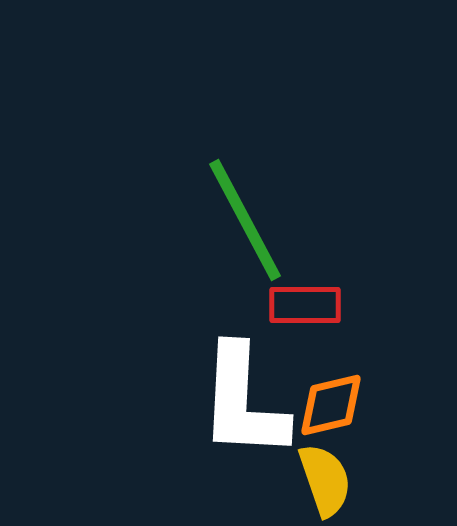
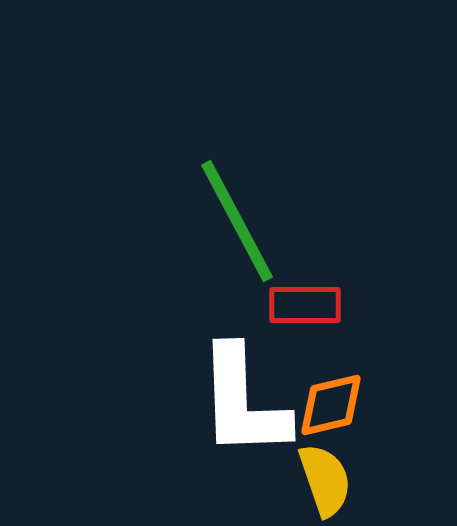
green line: moved 8 px left, 1 px down
white L-shape: rotated 5 degrees counterclockwise
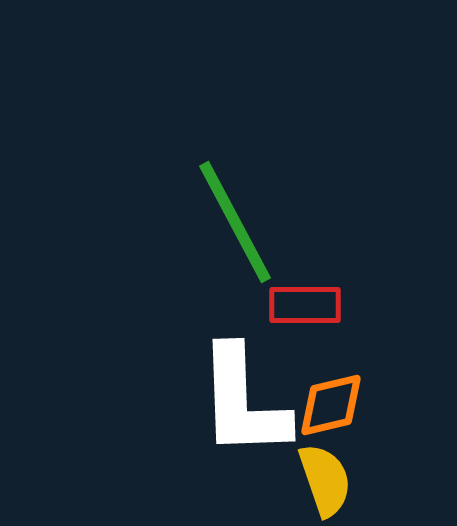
green line: moved 2 px left, 1 px down
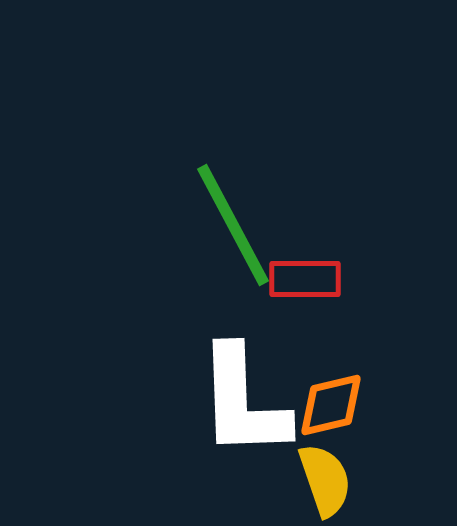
green line: moved 2 px left, 3 px down
red rectangle: moved 26 px up
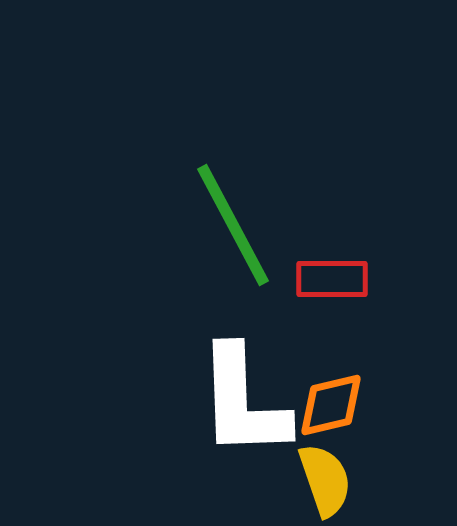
red rectangle: moved 27 px right
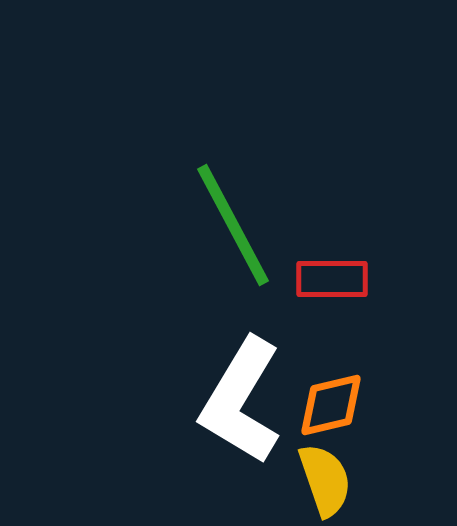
white L-shape: moved 2 px left, 1 px up; rotated 33 degrees clockwise
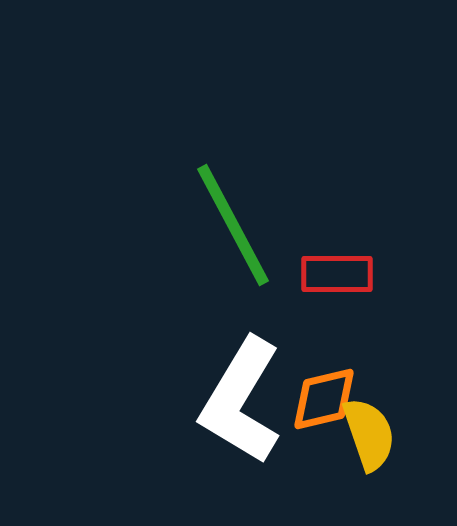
red rectangle: moved 5 px right, 5 px up
orange diamond: moved 7 px left, 6 px up
yellow semicircle: moved 44 px right, 46 px up
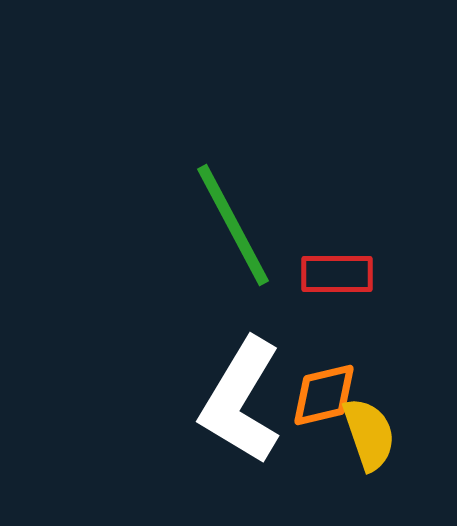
orange diamond: moved 4 px up
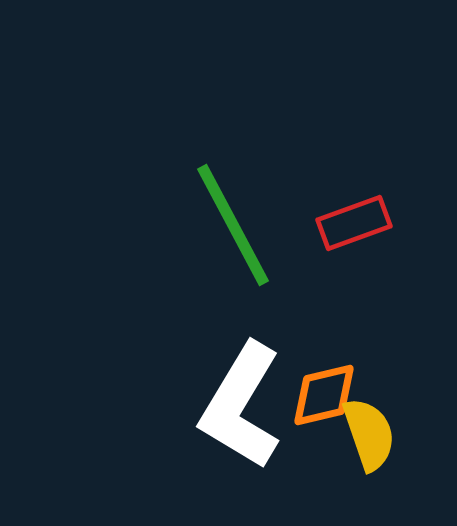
red rectangle: moved 17 px right, 51 px up; rotated 20 degrees counterclockwise
white L-shape: moved 5 px down
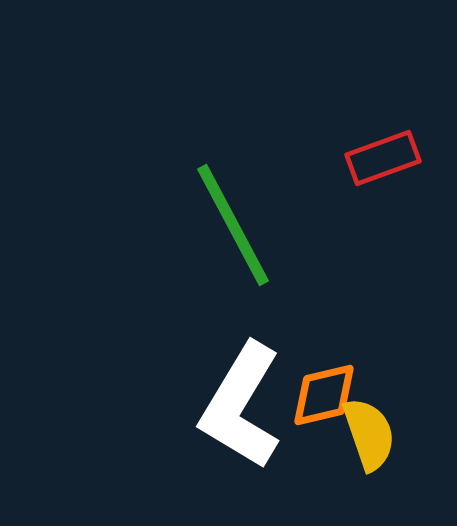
red rectangle: moved 29 px right, 65 px up
